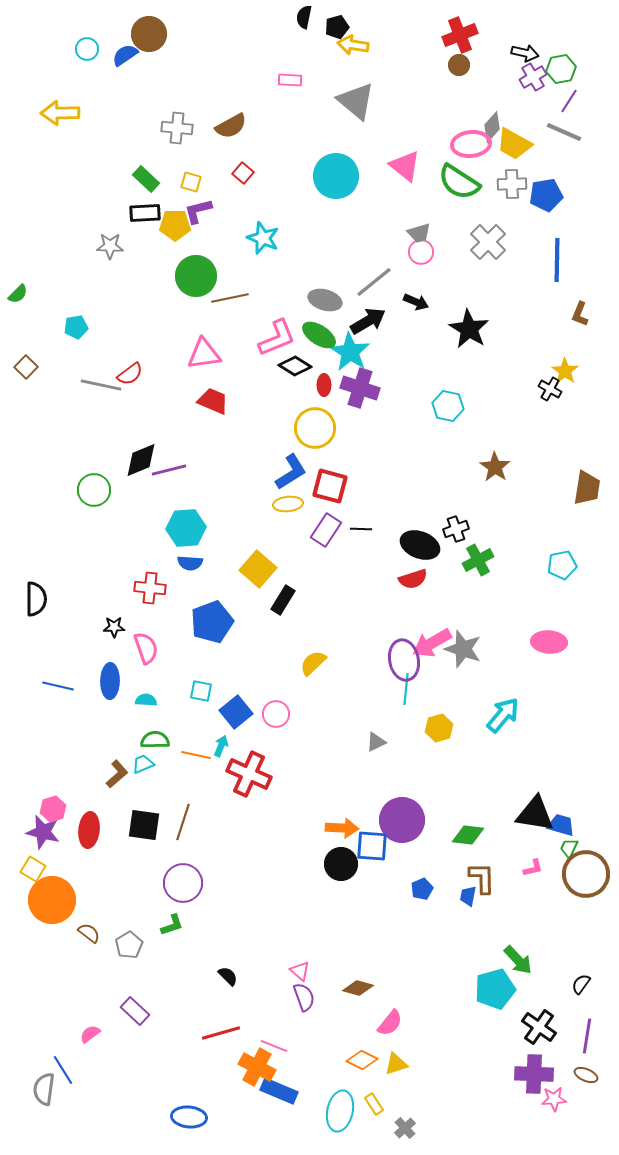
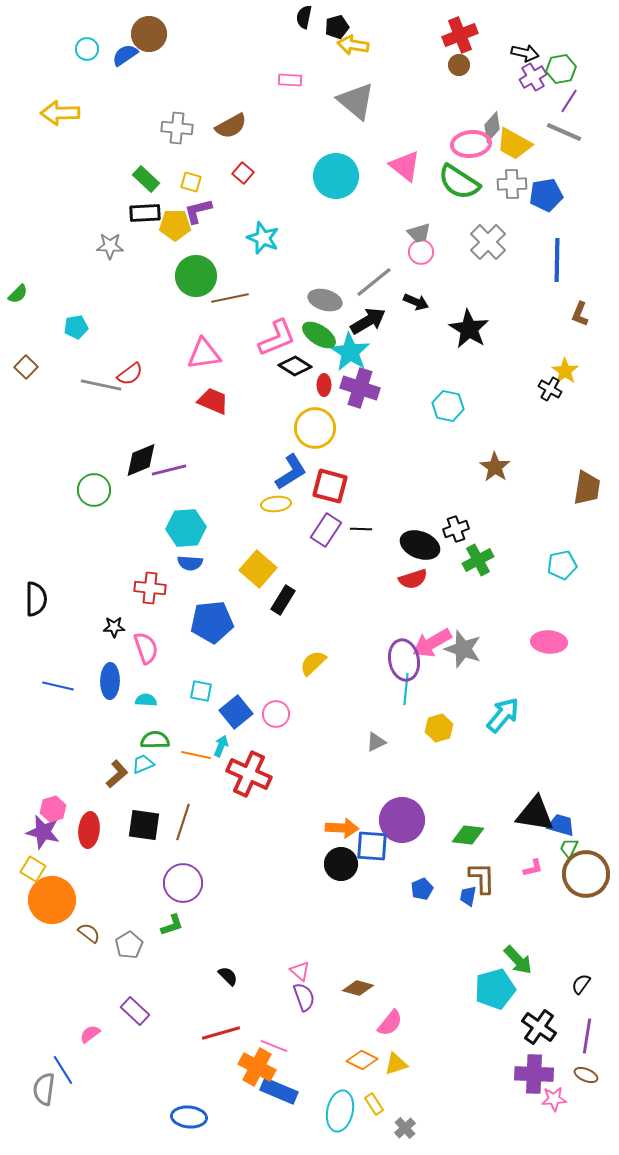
yellow ellipse at (288, 504): moved 12 px left
blue pentagon at (212, 622): rotated 15 degrees clockwise
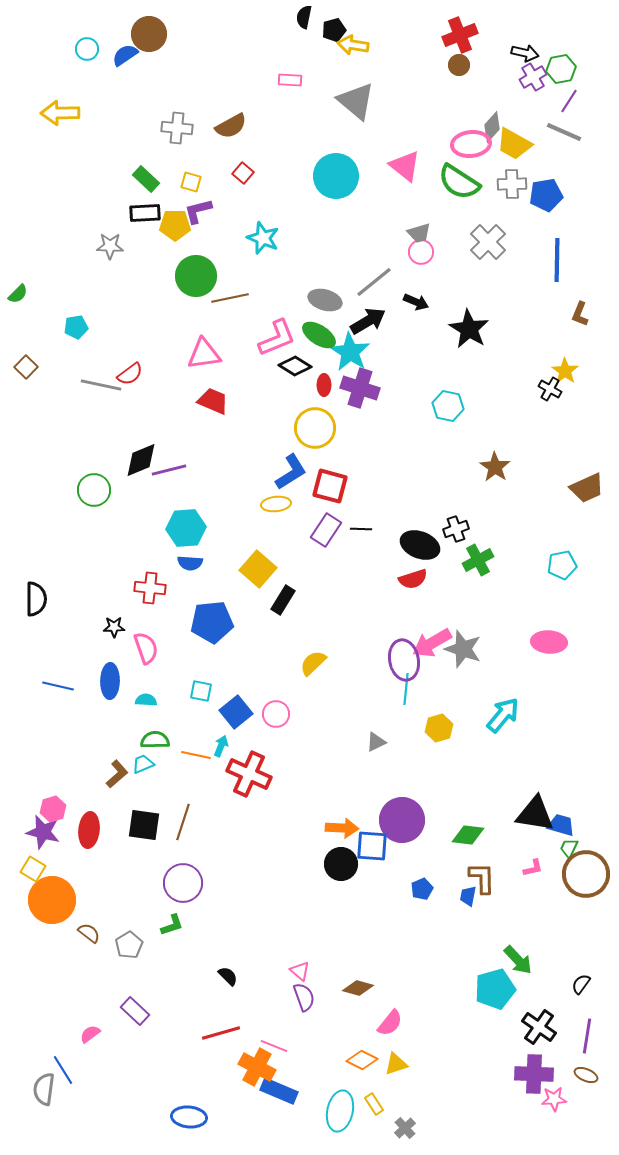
black pentagon at (337, 27): moved 3 px left, 3 px down
brown trapezoid at (587, 488): rotated 57 degrees clockwise
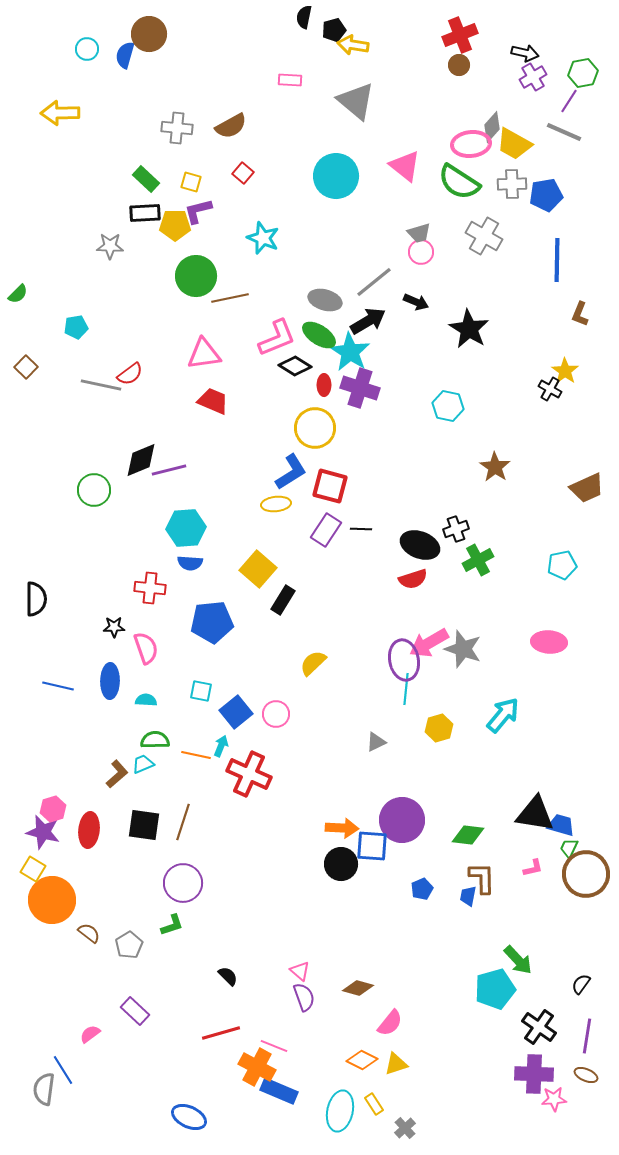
blue semicircle at (125, 55): rotated 40 degrees counterclockwise
green hexagon at (561, 69): moved 22 px right, 4 px down
gray cross at (488, 242): moved 4 px left, 6 px up; rotated 15 degrees counterclockwise
pink arrow at (432, 643): moved 3 px left
blue ellipse at (189, 1117): rotated 20 degrees clockwise
